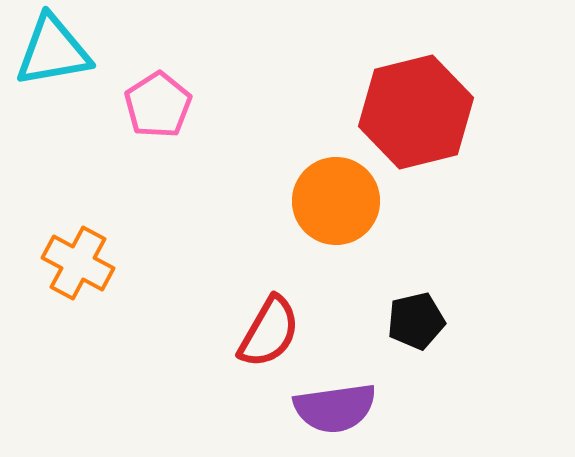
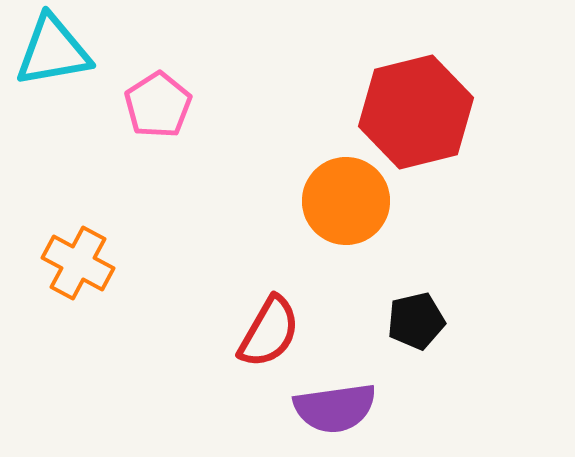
orange circle: moved 10 px right
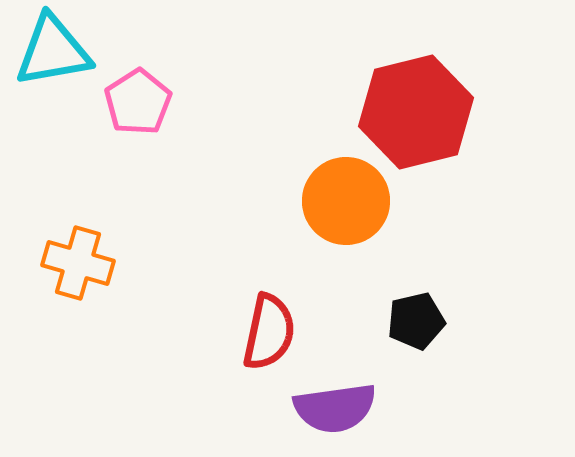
pink pentagon: moved 20 px left, 3 px up
orange cross: rotated 12 degrees counterclockwise
red semicircle: rotated 18 degrees counterclockwise
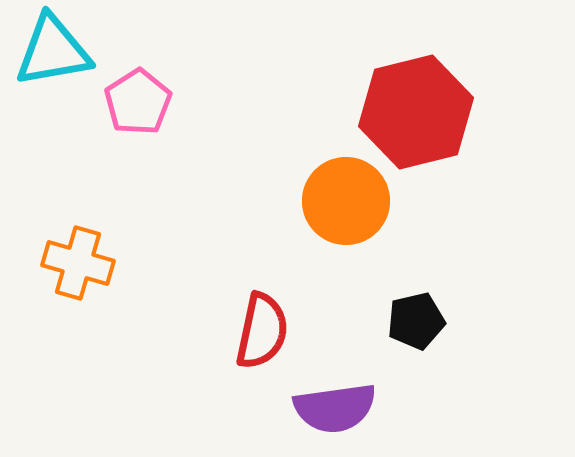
red semicircle: moved 7 px left, 1 px up
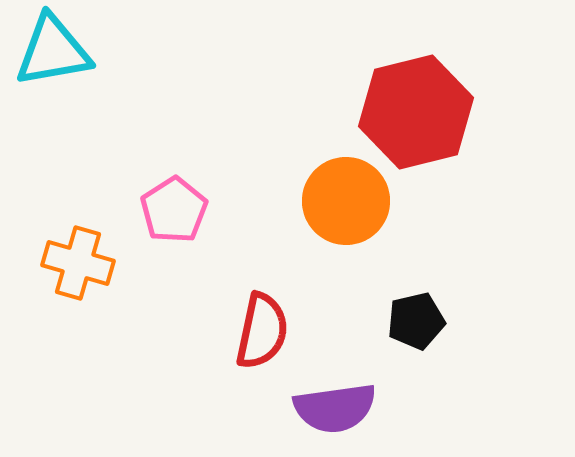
pink pentagon: moved 36 px right, 108 px down
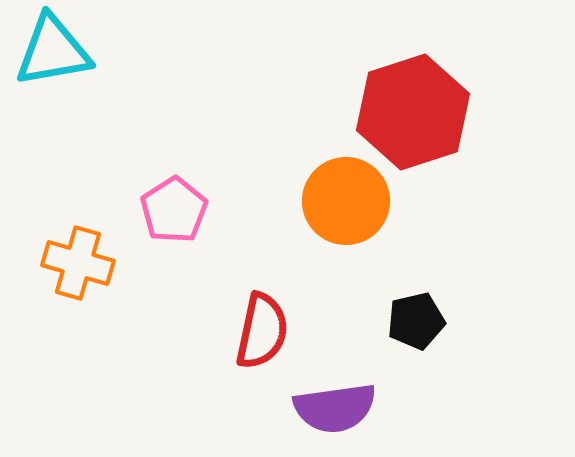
red hexagon: moved 3 px left; rotated 4 degrees counterclockwise
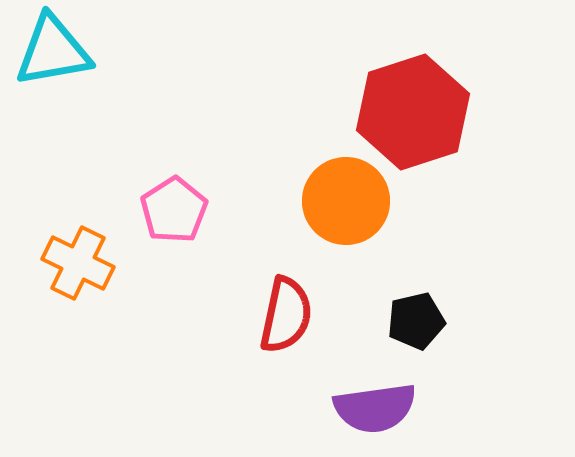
orange cross: rotated 10 degrees clockwise
red semicircle: moved 24 px right, 16 px up
purple semicircle: moved 40 px right
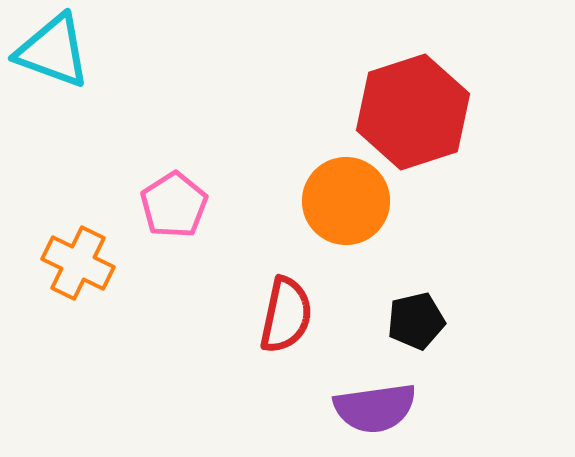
cyan triangle: rotated 30 degrees clockwise
pink pentagon: moved 5 px up
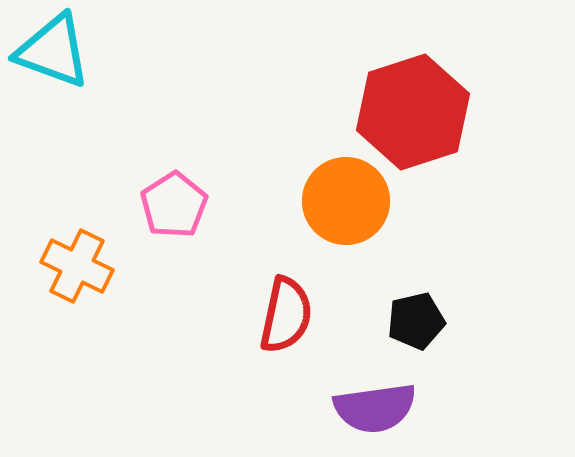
orange cross: moved 1 px left, 3 px down
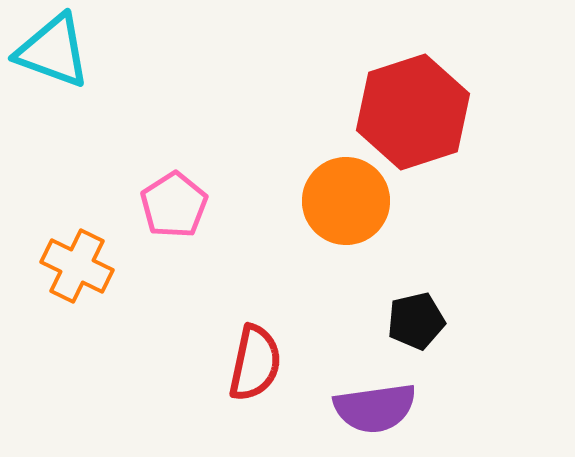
red semicircle: moved 31 px left, 48 px down
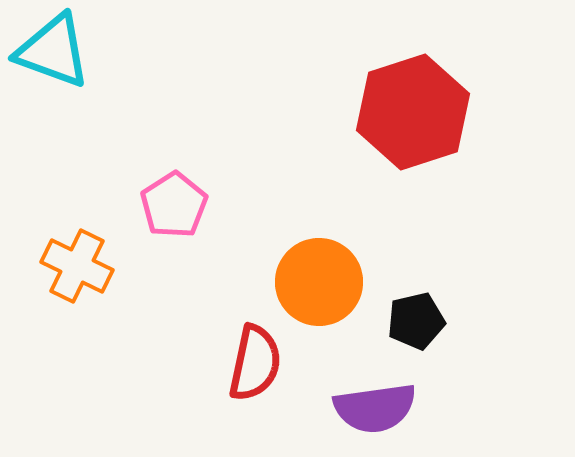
orange circle: moved 27 px left, 81 px down
